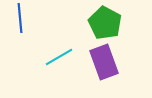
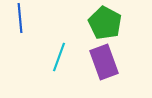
cyan line: rotated 40 degrees counterclockwise
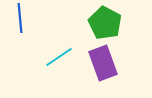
cyan line: rotated 36 degrees clockwise
purple rectangle: moved 1 px left, 1 px down
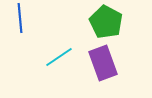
green pentagon: moved 1 px right, 1 px up
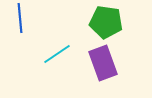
green pentagon: rotated 20 degrees counterclockwise
cyan line: moved 2 px left, 3 px up
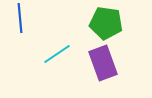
green pentagon: moved 1 px down
